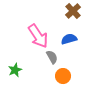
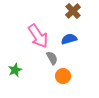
gray semicircle: moved 1 px down
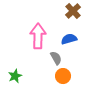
pink arrow: rotated 145 degrees counterclockwise
gray semicircle: moved 4 px right
green star: moved 6 px down
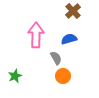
pink arrow: moved 2 px left, 1 px up
